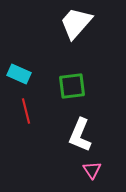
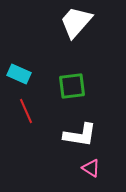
white trapezoid: moved 1 px up
red line: rotated 10 degrees counterclockwise
white L-shape: rotated 104 degrees counterclockwise
pink triangle: moved 1 px left, 2 px up; rotated 24 degrees counterclockwise
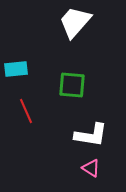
white trapezoid: moved 1 px left
cyan rectangle: moved 3 px left, 5 px up; rotated 30 degrees counterclockwise
green square: moved 1 px up; rotated 12 degrees clockwise
white L-shape: moved 11 px right
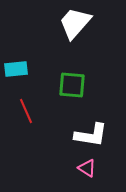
white trapezoid: moved 1 px down
pink triangle: moved 4 px left
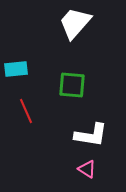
pink triangle: moved 1 px down
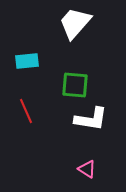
cyan rectangle: moved 11 px right, 8 px up
green square: moved 3 px right
white L-shape: moved 16 px up
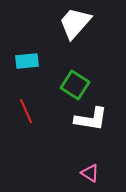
green square: rotated 28 degrees clockwise
pink triangle: moved 3 px right, 4 px down
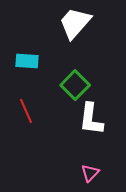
cyan rectangle: rotated 10 degrees clockwise
green square: rotated 12 degrees clockwise
white L-shape: rotated 88 degrees clockwise
pink triangle: rotated 42 degrees clockwise
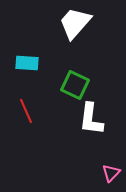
cyan rectangle: moved 2 px down
green square: rotated 20 degrees counterclockwise
pink triangle: moved 21 px right
